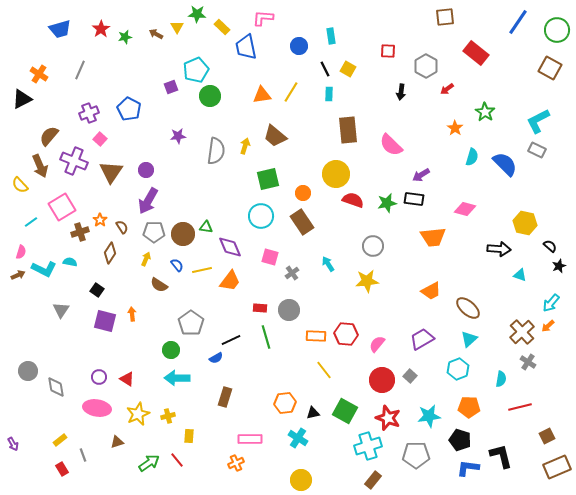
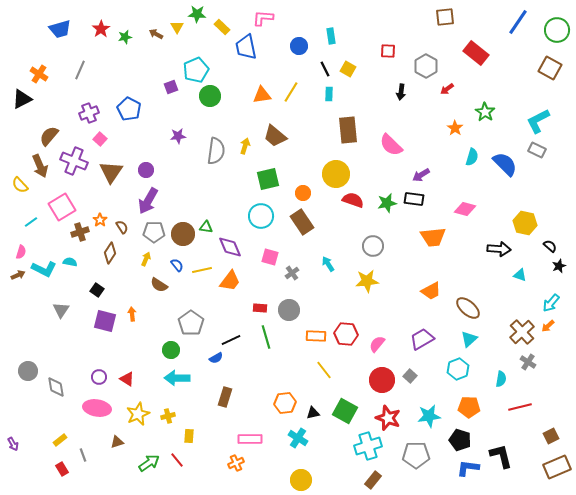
brown square at (547, 436): moved 4 px right
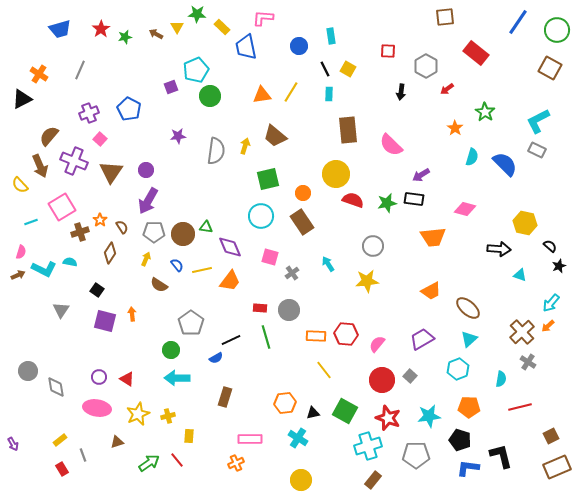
cyan line at (31, 222): rotated 16 degrees clockwise
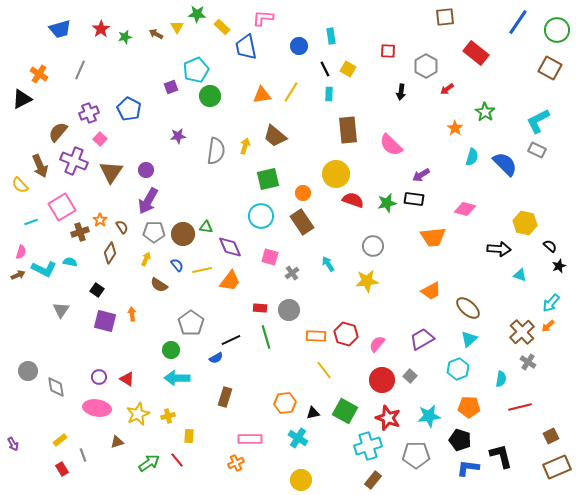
brown semicircle at (49, 136): moved 9 px right, 4 px up
red hexagon at (346, 334): rotated 10 degrees clockwise
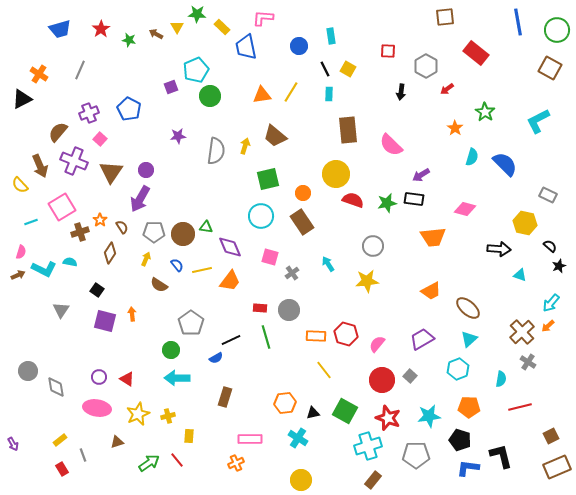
blue line at (518, 22): rotated 44 degrees counterclockwise
green star at (125, 37): moved 4 px right, 3 px down; rotated 24 degrees clockwise
gray rectangle at (537, 150): moved 11 px right, 45 px down
purple arrow at (148, 201): moved 8 px left, 2 px up
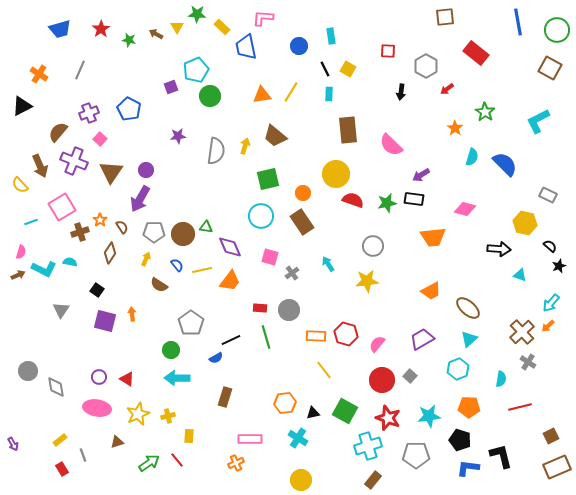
black triangle at (22, 99): moved 7 px down
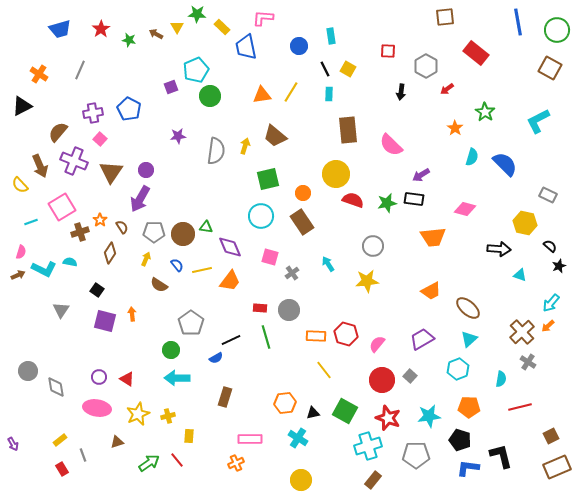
purple cross at (89, 113): moved 4 px right; rotated 12 degrees clockwise
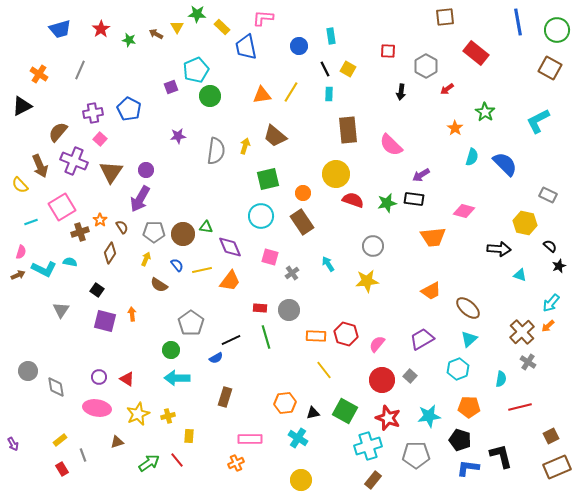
pink diamond at (465, 209): moved 1 px left, 2 px down
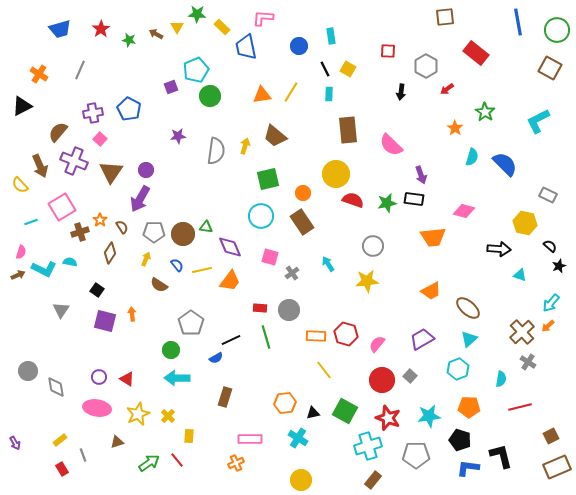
purple arrow at (421, 175): rotated 78 degrees counterclockwise
yellow cross at (168, 416): rotated 32 degrees counterclockwise
purple arrow at (13, 444): moved 2 px right, 1 px up
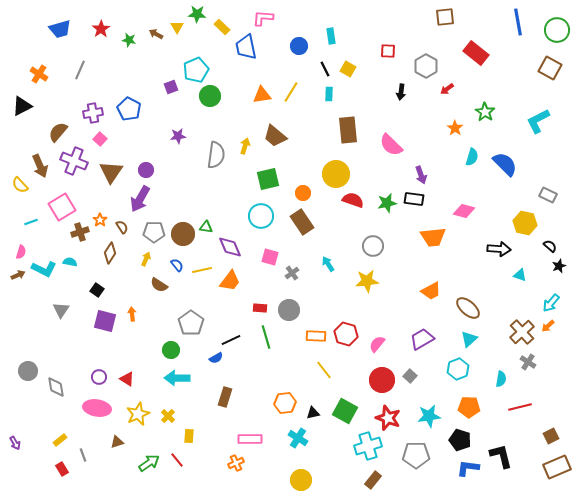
gray semicircle at (216, 151): moved 4 px down
